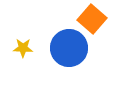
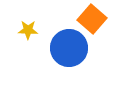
yellow star: moved 5 px right, 18 px up
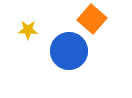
blue circle: moved 3 px down
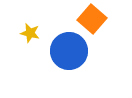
yellow star: moved 2 px right, 3 px down; rotated 12 degrees clockwise
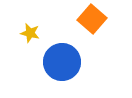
blue circle: moved 7 px left, 11 px down
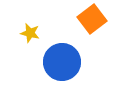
orange square: rotated 12 degrees clockwise
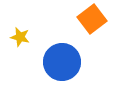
yellow star: moved 10 px left, 4 px down
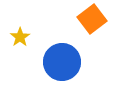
yellow star: rotated 24 degrees clockwise
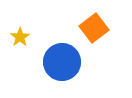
orange square: moved 2 px right, 9 px down
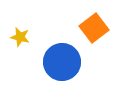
yellow star: rotated 24 degrees counterclockwise
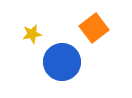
yellow star: moved 12 px right, 3 px up; rotated 24 degrees counterclockwise
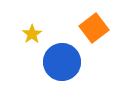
yellow star: rotated 24 degrees counterclockwise
